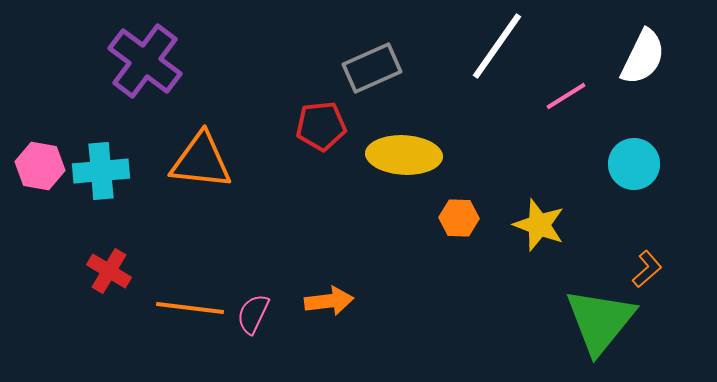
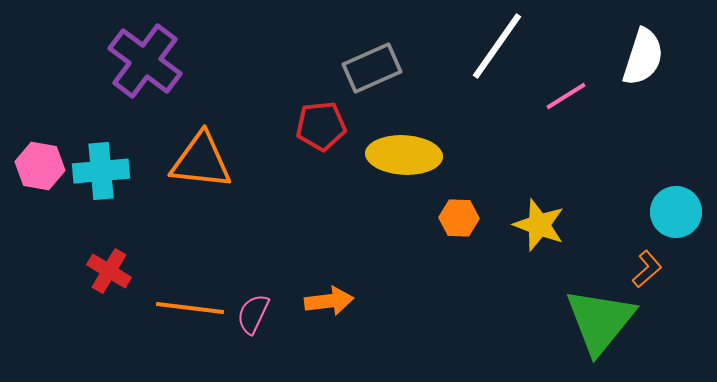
white semicircle: rotated 8 degrees counterclockwise
cyan circle: moved 42 px right, 48 px down
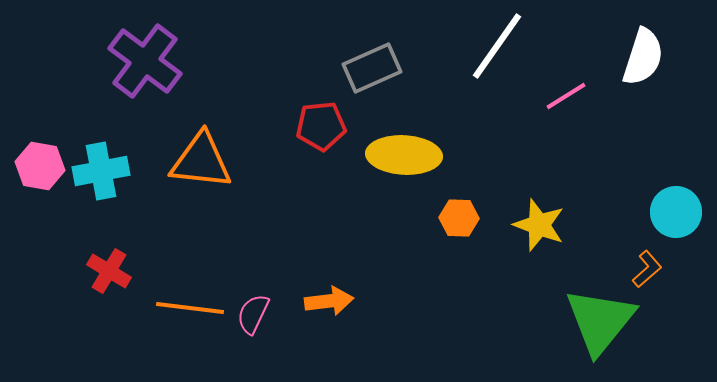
cyan cross: rotated 6 degrees counterclockwise
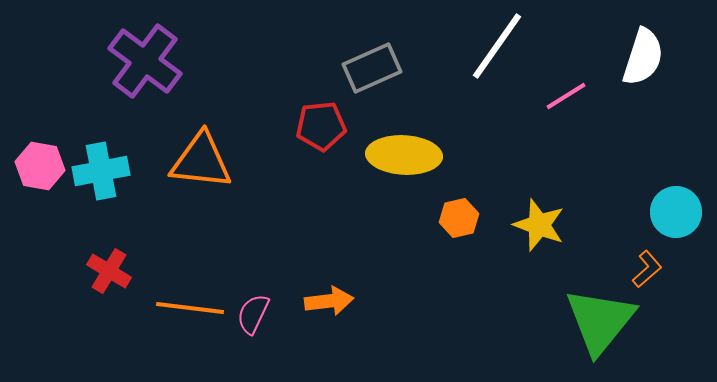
orange hexagon: rotated 15 degrees counterclockwise
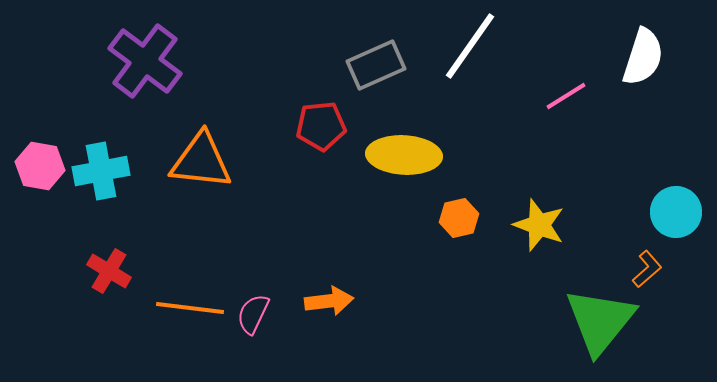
white line: moved 27 px left
gray rectangle: moved 4 px right, 3 px up
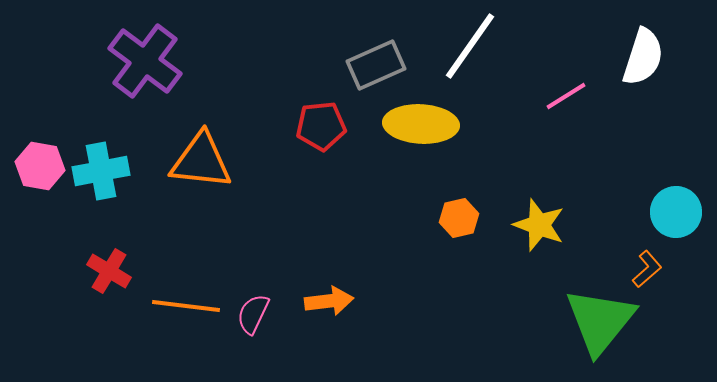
yellow ellipse: moved 17 px right, 31 px up
orange line: moved 4 px left, 2 px up
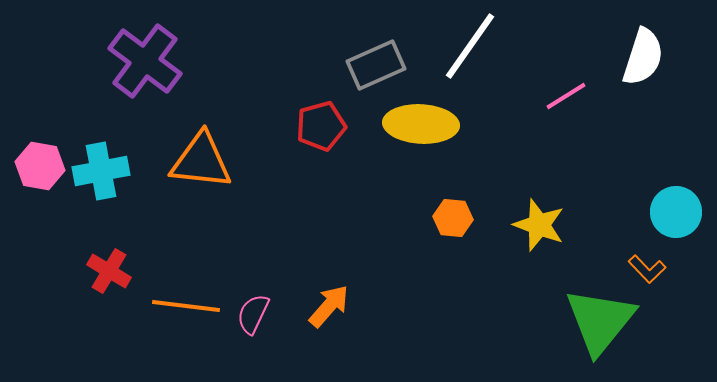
red pentagon: rotated 9 degrees counterclockwise
orange hexagon: moved 6 px left; rotated 18 degrees clockwise
orange L-shape: rotated 87 degrees clockwise
orange arrow: moved 5 px down; rotated 42 degrees counterclockwise
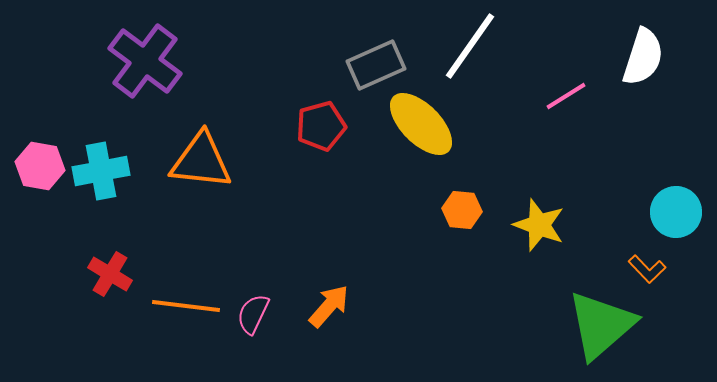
yellow ellipse: rotated 42 degrees clockwise
orange hexagon: moved 9 px right, 8 px up
red cross: moved 1 px right, 3 px down
green triangle: moved 1 px right, 4 px down; rotated 10 degrees clockwise
